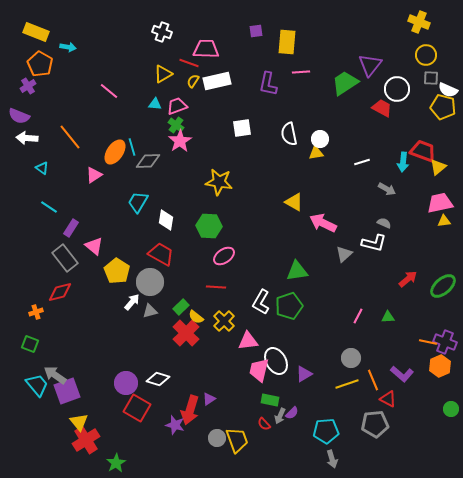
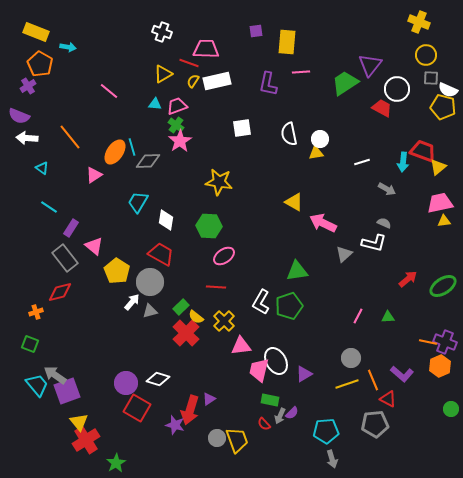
green ellipse at (443, 286): rotated 8 degrees clockwise
pink triangle at (248, 341): moved 7 px left, 5 px down
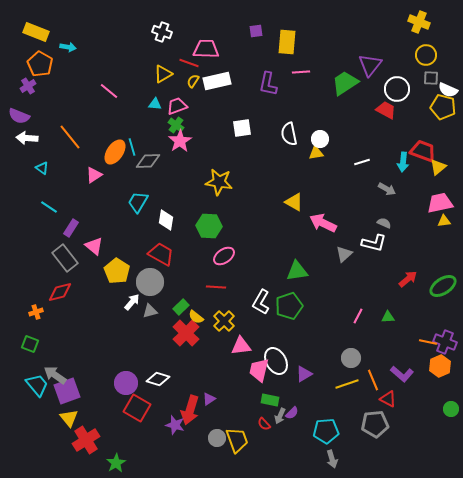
red trapezoid at (382, 108): moved 4 px right, 2 px down
yellow triangle at (79, 422): moved 10 px left, 4 px up
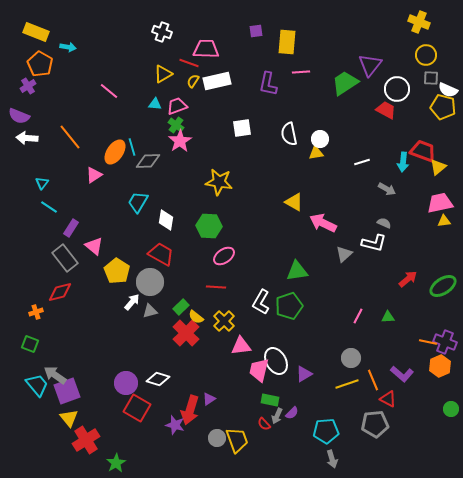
cyan triangle at (42, 168): moved 15 px down; rotated 32 degrees clockwise
gray arrow at (280, 416): moved 3 px left
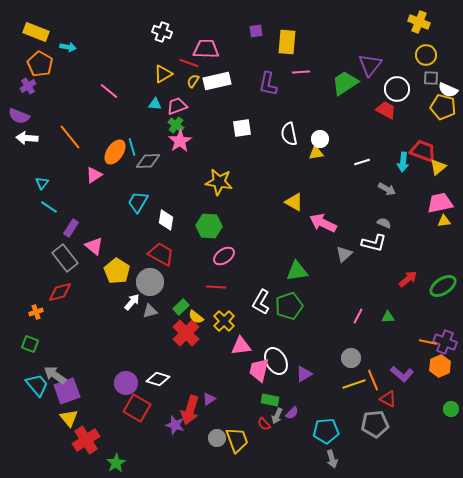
yellow line at (347, 384): moved 7 px right
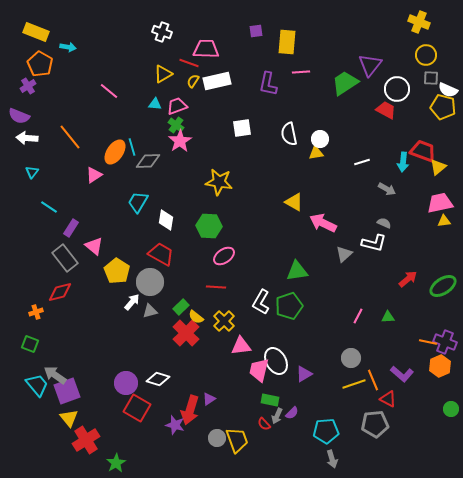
cyan triangle at (42, 183): moved 10 px left, 11 px up
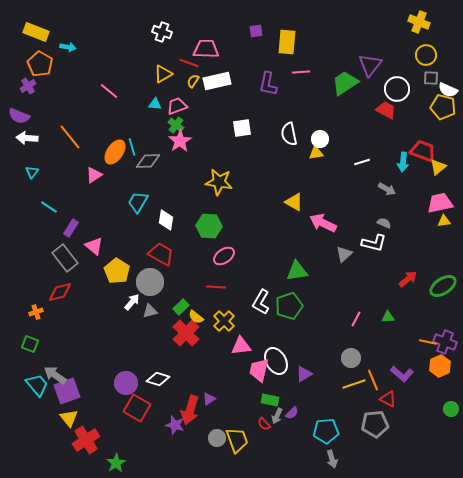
pink line at (358, 316): moved 2 px left, 3 px down
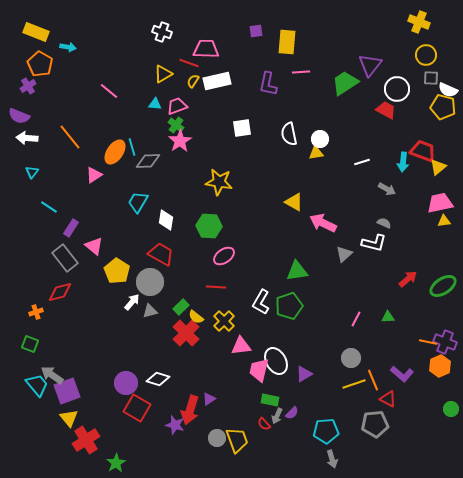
gray arrow at (55, 375): moved 3 px left
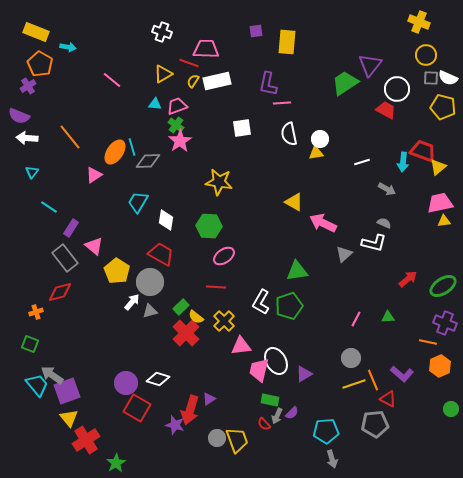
pink line at (301, 72): moved 19 px left, 31 px down
white semicircle at (448, 90): moved 12 px up
pink line at (109, 91): moved 3 px right, 11 px up
purple cross at (445, 342): moved 19 px up
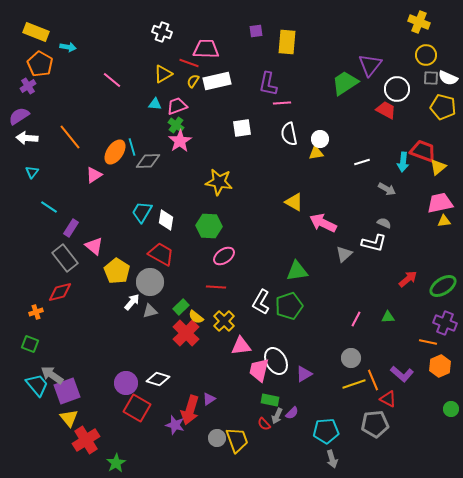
purple semicircle at (19, 116): rotated 125 degrees clockwise
cyan trapezoid at (138, 202): moved 4 px right, 10 px down
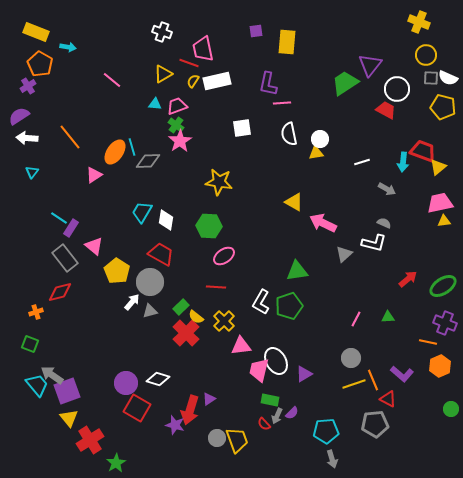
pink trapezoid at (206, 49): moved 3 px left; rotated 104 degrees counterclockwise
cyan line at (49, 207): moved 10 px right, 11 px down
red cross at (86, 440): moved 4 px right
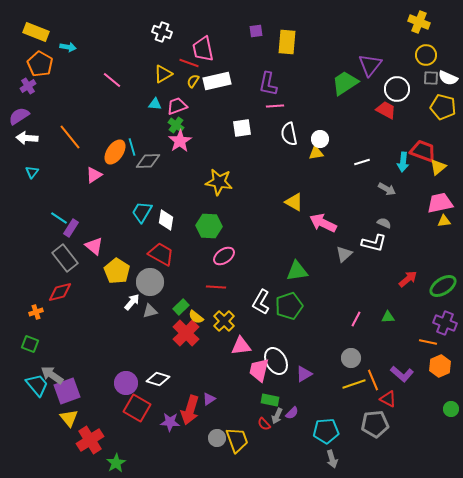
pink line at (282, 103): moved 7 px left, 3 px down
purple star at (175, 425): moved 5 px left, 3 px up; rotated 12 degrees counterclockwise
